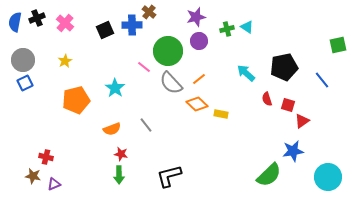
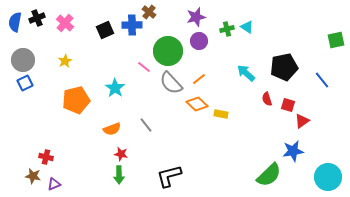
green square: moved 2 px left, 5 px up
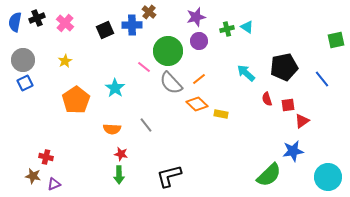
blue line: moved 1 px up
orange pentagon: rotated 20 degrees counterclockwise
red square: rotated 24 degrees counterclockwise
orange semicircle: rotated 24 degrees clockwise
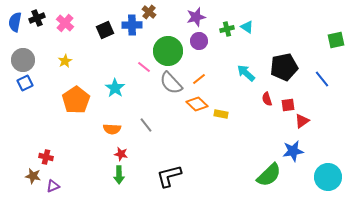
purple triangle: moved 1 px left, 2 px down
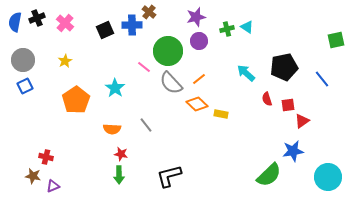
blue square: moved 3 px down
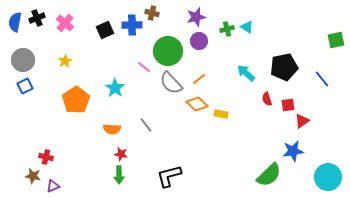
brown cross: moved 3 px right, 1 px down; rotated 24 degrees counterclockwise
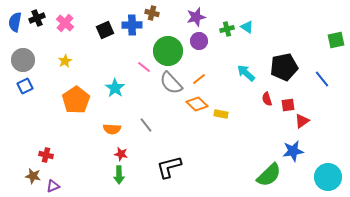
red cross: moved 2 px up
black L-shape: moved 9 px up
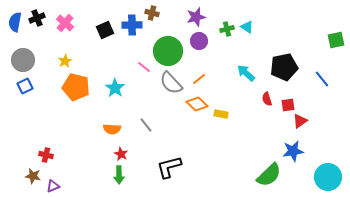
orange pentagon: moved 13 px up; rotated 24 degrees counterclockwise
red triangle: moved 2 px left
red star: rotated 16 degrees clockwise
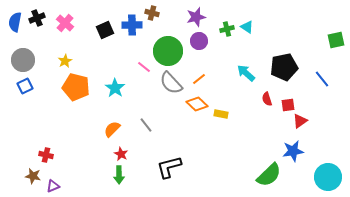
orange semicircle: rotated 132 degrees clockwise
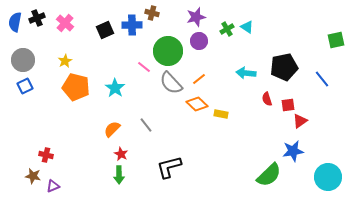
green cross: rotated 16 degrees counterclockwise
cyan arrow: rotated 36 degrees counterclockwise
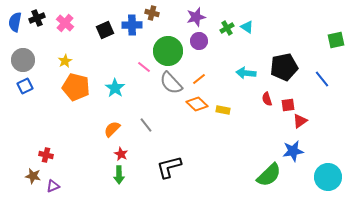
green cross: moved 1 px up
yellow rectangle: moved 2 px right, 4 px up
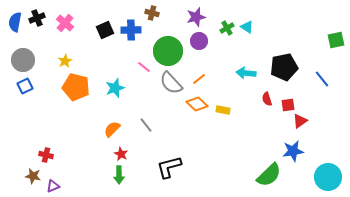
blue cross: moved 1 px left, 5 px down
cyan star: rotated 18 degrees clockwise
